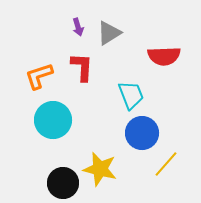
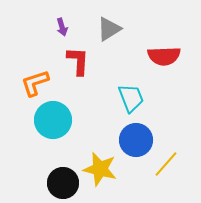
purple arrow: moved 16 px left
gray triangle: moved 4 px up
red L-shape: moved 4 px left, 6 px up
orange L-shape: moved 4 px left, 7 px down
cyan trapezoid: moved 3 px down
blue circle: moved 6 px left, 7 px down
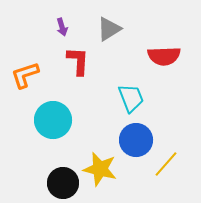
orange L-shape: moved 10 px left, 8 px up
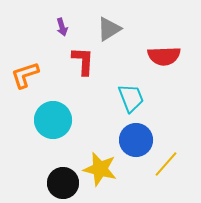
red L-shape: moved 5 px right
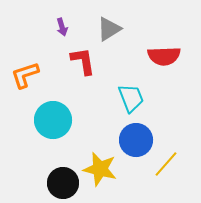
red L-shape: rotated 12 degrees counterclockwise
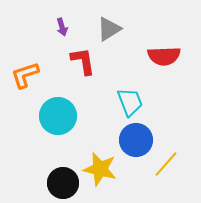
cyan trapezoid: moved 1 px left, 4 px down
cyan circle: moved 5 px right, 4 px up
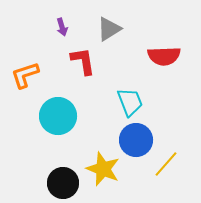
yellow star: moved 3 px right; rotated 8 degrees clockwise
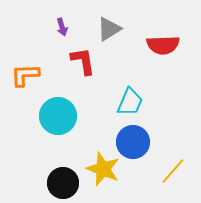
red semicircle: moved 1 px left, 11 px up
orange L-shape: rotated 16 degrees clockwise
cyan trapezoid: rotated 44 degrees clockwise
blue circle: moved 3 px left, 2 px down
yellow line: moved 7 px right, 7 px down
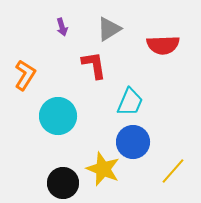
red L-shape: moved 11 px right, 4 px down
orange L-shape: rotated 124 degrees clockwise
